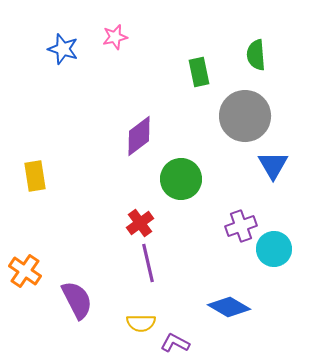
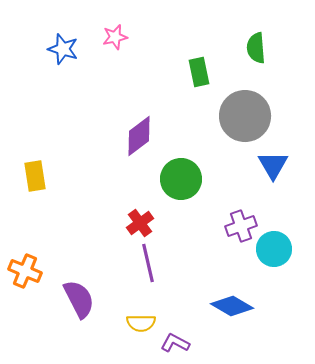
green semicircle: moved 7 px up
orange cross: rotated 12 degrees counterclockwise
purple semicircle: moved 2 px right, 1 px up
blue diamond: moved 3 px right, 1 px up
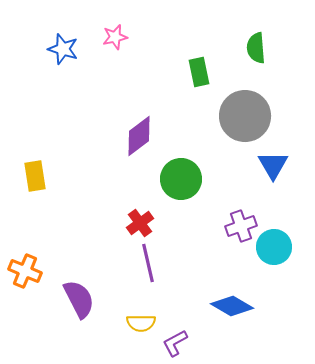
cyan circle: moved 2 px up
purple L-shape: rotated 56 degrees counterclockwise
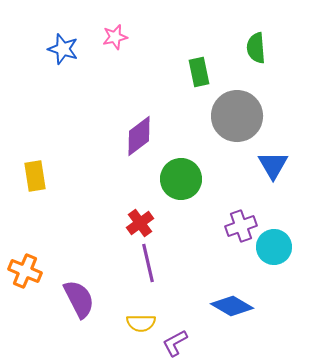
gray circle: moved 8 px left
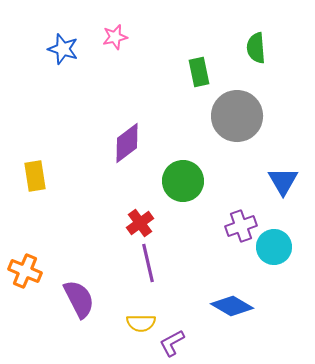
purple diamond: moved 12 px left, 7 px down
blue triangle: moved 10 px right, 16 px down
green circle: moved 2 px right, 2 px down
purple L-shape: moved 3 px left
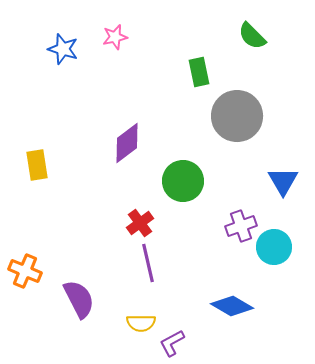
green semicircle: moved 4 px left, 12 px up; rotated 40 degrees counterclockwise
yellow rectangle: moved 2 px right, 11 px up
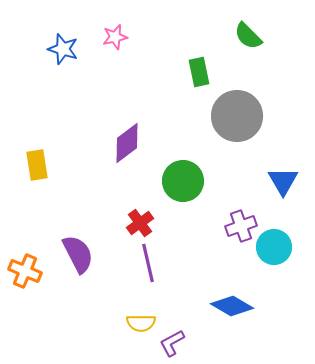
green semicircle: moved 4 px left
purple semicircle: moved 1 px left, 45 px up
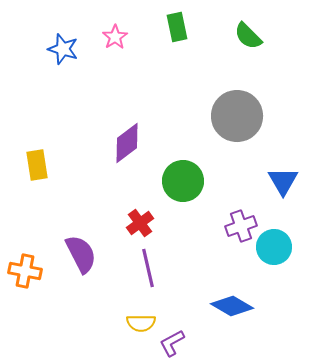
pink star: rotated 20 degrees counterclockwise
green rectangle: moved 22 px left, 45 px up
purple semicircle: moved 3 px right
purple line: moved 5 px down
orange cross: rotated 12 degrees counterclockwise
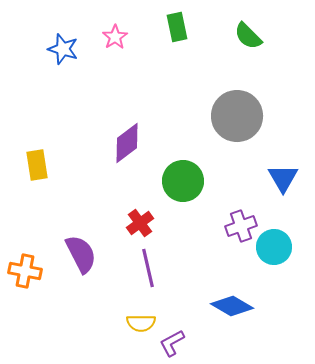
blue triangle: moved 3 px up
